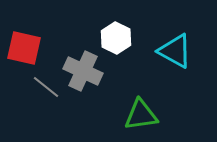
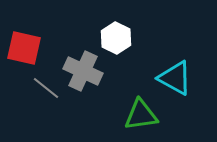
cyan triangle: moved 27 px down
gray line: moved 1 px down
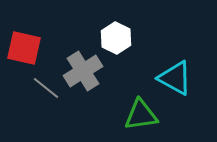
gray cross: rotated 33 degrees clockwise
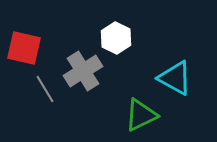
gray line: moved 1 px left, 1 px down; rotated 20 degrees clockwise
green triangle: rotated 18 degrees counterclockwise
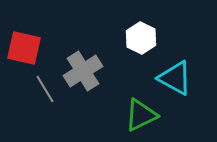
white hexagon: moved 25 px right
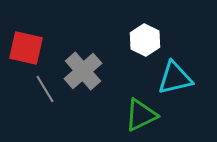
white hexagon: moved 4 px right, 2 px down
red square: moved 2 px right
gray cross: rotated 9 degrees counterclockwise
cyan triangle: rotated 42 degrees counterclockwise
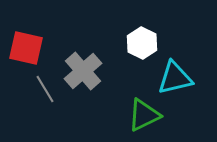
white hexagon: moved 3 px left, 3 px down
green triangle: moved 3 px right
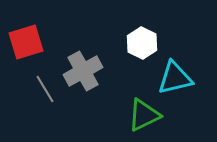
red square: moved 6 px up; rotated 30 degrees counterclockwise
gray cross: rotated 12 degrees clockwise
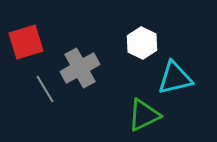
gray cross: moved 3 px left, 3 px up
